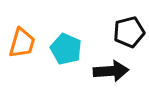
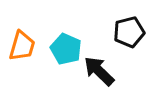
orange trapezoid: moved 3 px down
black arrow: moved 12 px left; rotated 132 degrees counterclockwise
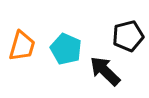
black pentagon: moved 1 px left, 4 px down
black arrow: moved 6 px right
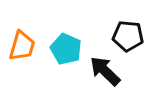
black pentagon: rotated 20 degrees clockwise
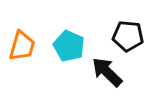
cyan pentagon: moved 3 px right, 3 px up
black arrow: moved 2 px right, 1 px down
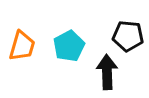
cyan pentagon: rotated 20 degrees clockwise
black arrow: rotated 44 degrees clockwise
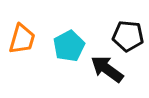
orange trapezoid: moved 7 px up
black arrow: moved 3 px up; rotated 52 degrees counterclockwise
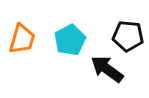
cyan pentagon: moved 1 px right, 6 px up
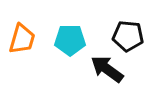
cyan pentagon: rotated 28 degrees clockwise
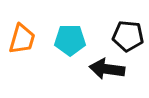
black arrow: rotated 28 degrees counterclockwise
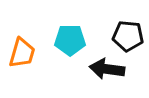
orange trapezoid: moved 14 px down
